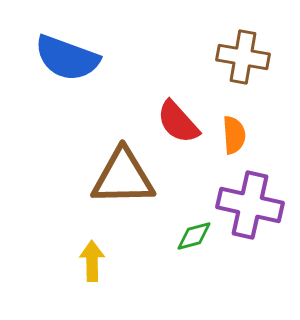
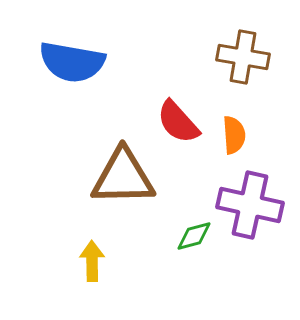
blue semicircle: moved 5 px right, 4 px down; rotated 10 degrees counterclockwise
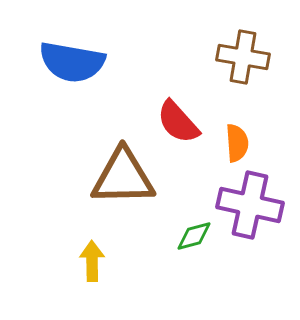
orange semicircle: moved 3 px right, 8 px down
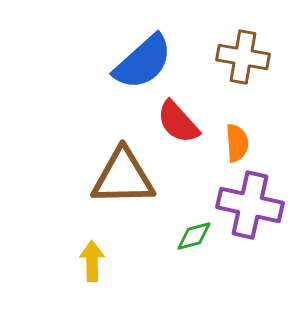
blue semicircle: moved 71 px right; rotated 52 degrees counterclockwise
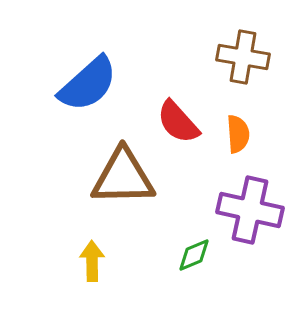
blue semicircle: moved 55 px left, 22 px down
orange semicircle: moved 1 px right, 9 px up
purple cross: moved 5 px down
green diamond: moved 19 px down; rotated 9 degrees counterclockwise
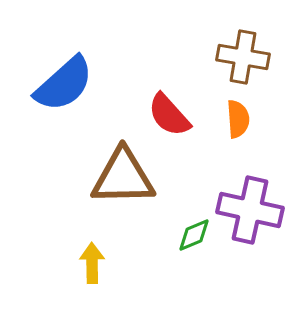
blue semicircle: moved 24 px left
red semicircle: moved 9 px left, 7 px up
orange semicircle: moved 15 px up
green diamond: moved 20 px up
yellow arrow: moved 2 px down
